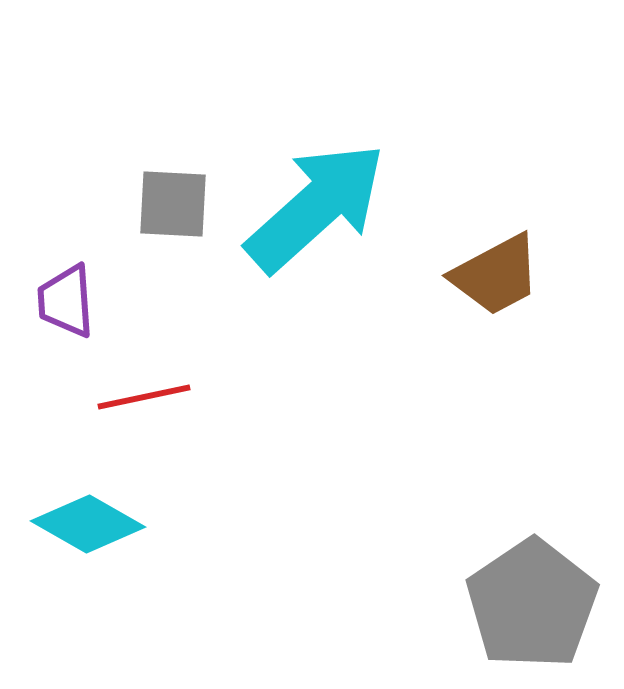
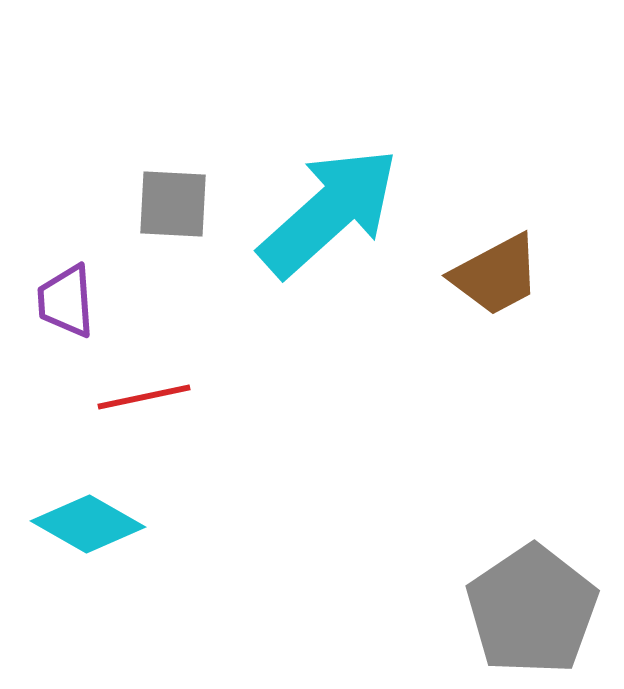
cyan arrow: moved 13 px right, 5 px down
gray pentagon: moved 6 px down
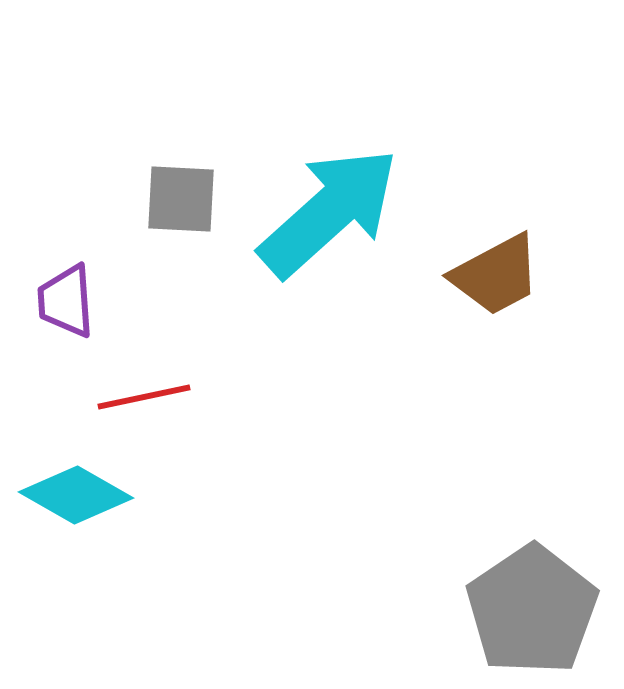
gray square: moved 8 px right, 5 px up
cyan diamond: moved 12 px left, 29 px up
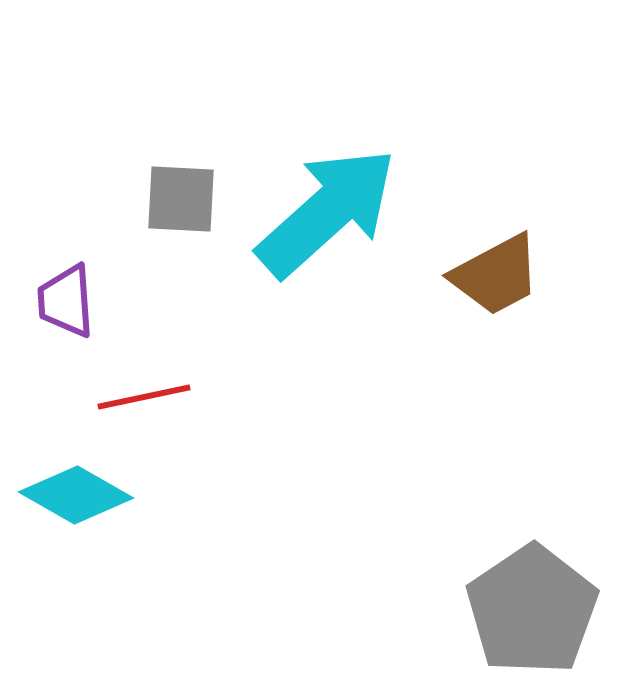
cyan arrow: moved 2 px left
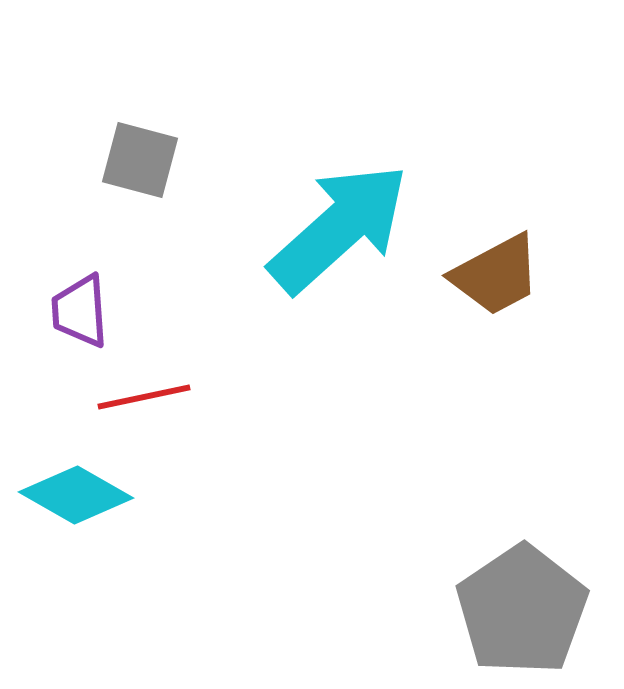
gray square: moved 41 px left, 39 px up; rotated 12 degrees clockwise
cyan arrow: moved 12 px right, 16 px down
purple trapezoid: moved 14 px right, 10 px down
gray pentagon: moved 10 px left
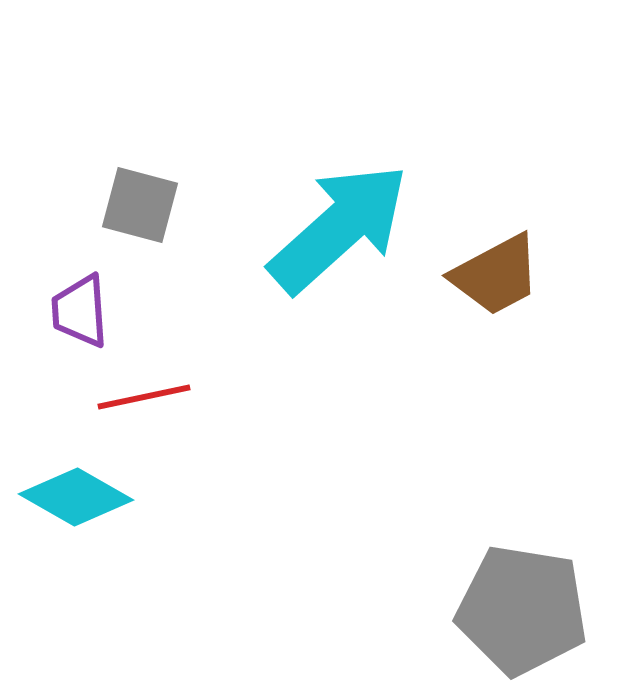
gray square: moved 45 px down
cyan diamond: moved 2 px down
gray pentagon: rotated 29 degrees counterclockwise
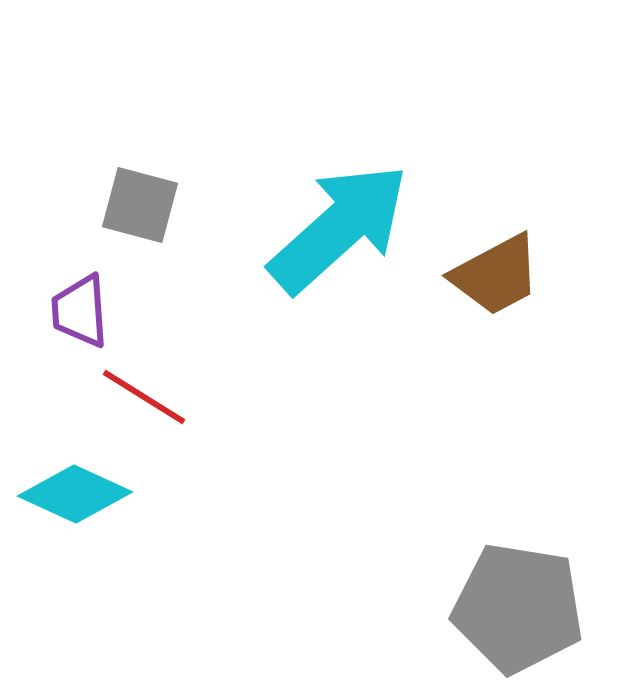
red line: rotated 44 degrees clockwise
cyan diamond: moved 1 px left, 3 px up; rotated 5 degrees counterclockwise
gray pentagon: moved 4 px left, 2 px up
